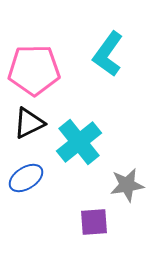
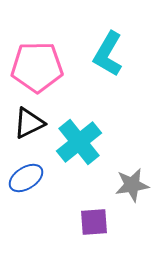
cyan L-shape: rotated 6 degrees counterclockwise
pink pentagon: moved 3 px right, 3 px up
gray star: moved 5 px right
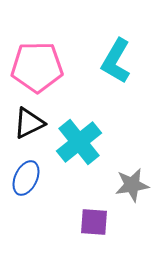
cyan L-shape: moved 8 px right, 7 px down
blue ellipse: rotated 32 degrees counterclockwise
purple square: rotated 8 degrees clockwise
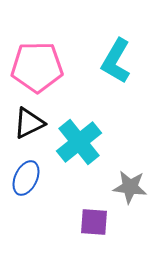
gray star: moved 2 px left, 2 px down; rotated 16 degrees clockwise
